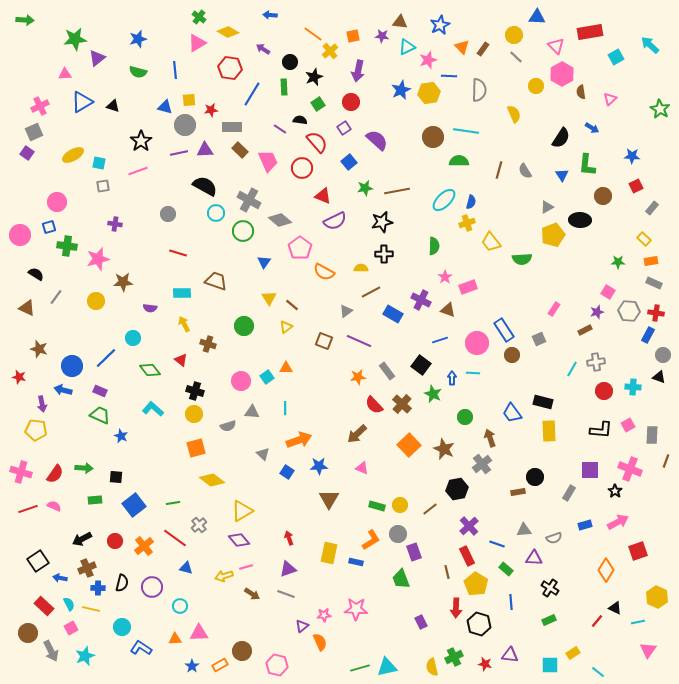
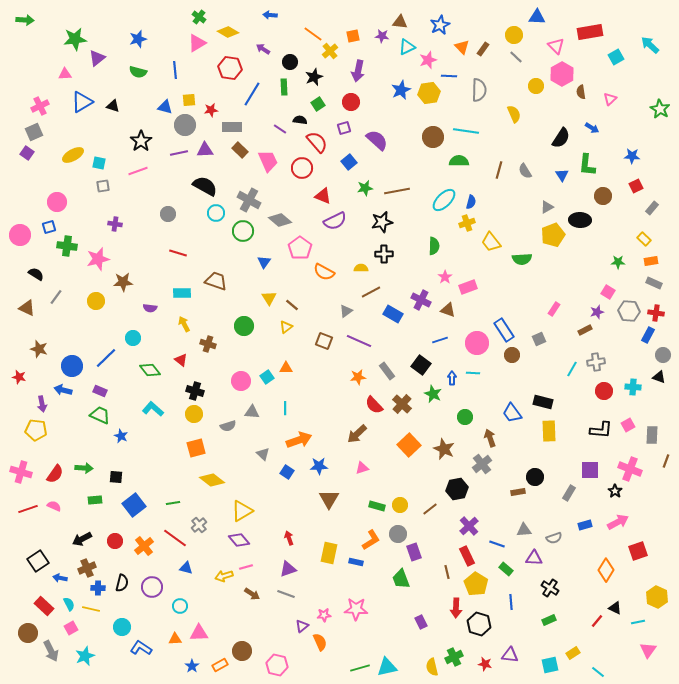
purple square at (344, 128): rotated 16 degrees clockwise
pink triangle at (362, 468): rotated 40 degrees counterclockwise
cyan square at (550, 665): rotated 12 degrees counterclockwise
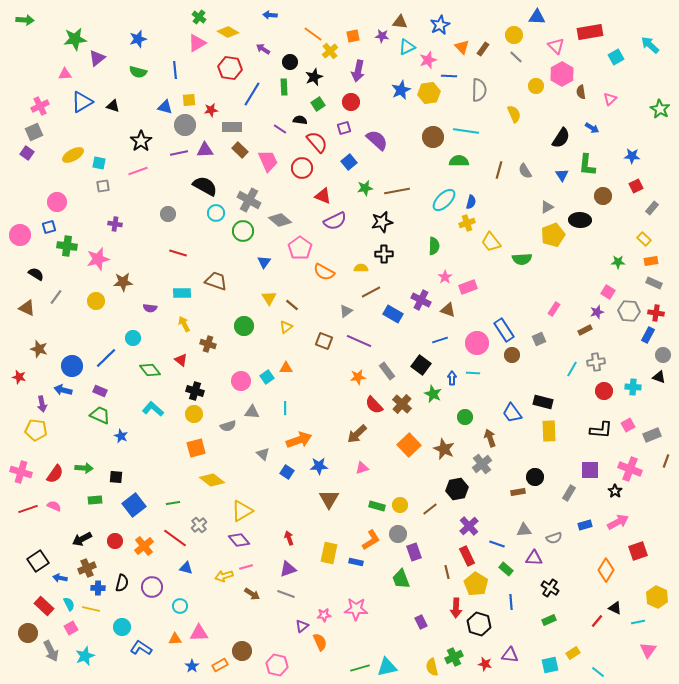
gray rectangle at (652, 435): rotated 66 degrees clockwise
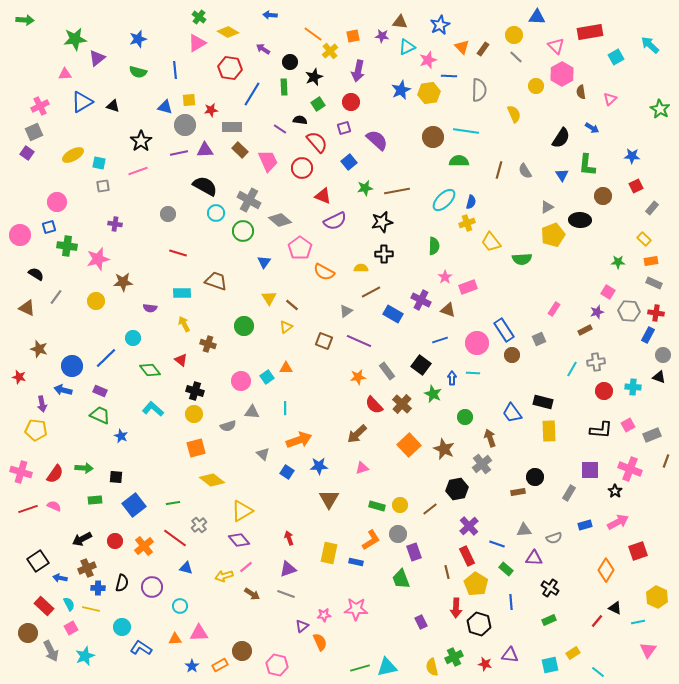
pink line at (246, 567): rotated 24 degrees counterclockwise
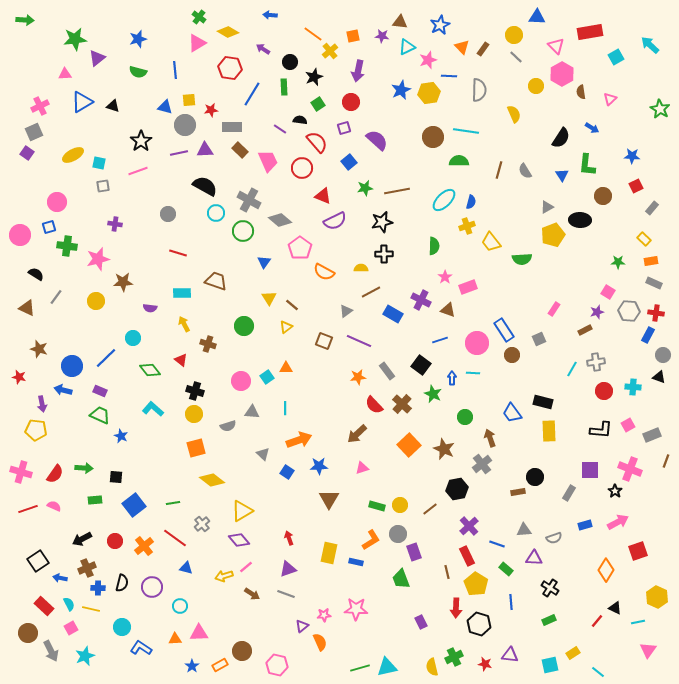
yellow cross at (467, 223): moved 3 px down
gray cross at (199, 525): moved 3 px right, 1 px up
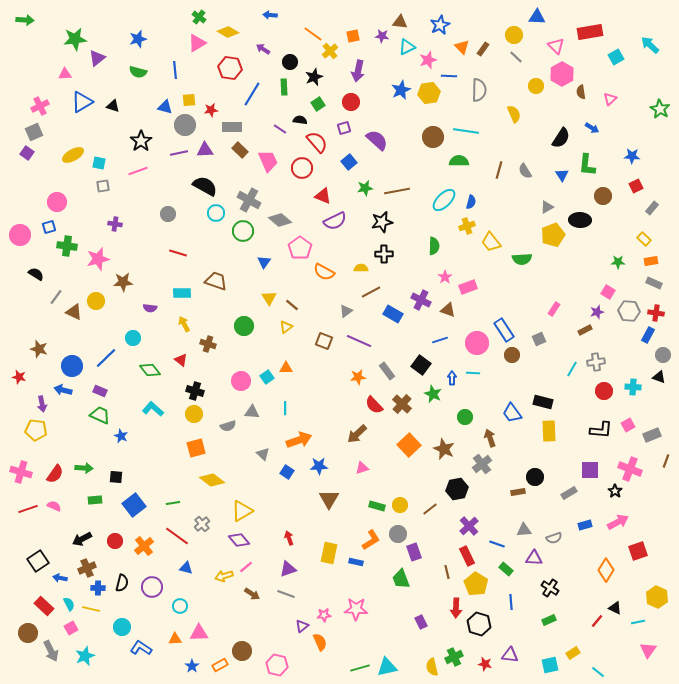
brown triangle at (27, 308): moved 47 px right, 4 px down
gray rectangle at (569, 493): rotated 28 degrees clockwise
red line at (175, 538): moved 2 px right, 2 px up
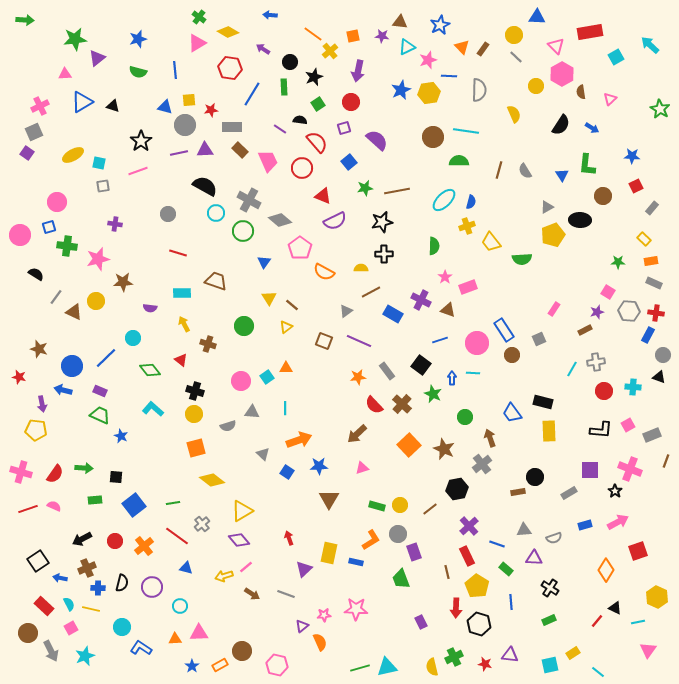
black semicircle at (561, 138): moved 13 px up
purple triangle at (288, 569): moved 16 px right; rotated 24 degrees counterclockwise
yellow pentagon at (476, 584): moved 1 px right, 2 px down
